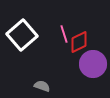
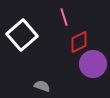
pink line: moved 17 px up
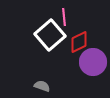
pink line: rotated 12 degrees clockwise
white square: moved 28 px right
purple circle: moved 2 px up
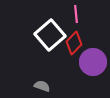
pink line: moved 12 px right, 3 px up
red diamond: moved 5 px left, 1 px down; rotated 20 degrees counterclockwise
